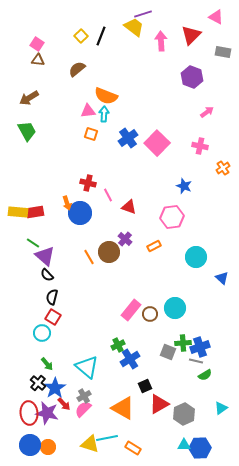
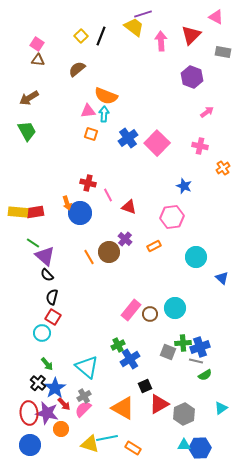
orange circle at (48, 447): moved 13 px right, 18 px up
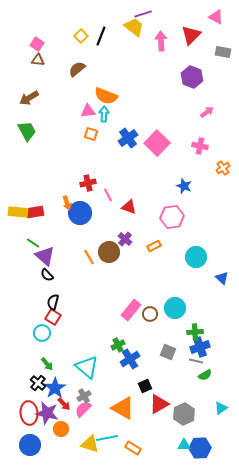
red cross at (88, 183): rotated 28 degrees counterclockwise
black semicircle at (52, 297): moved 1 px right, 5 px down
green cross at (183, 343): moved 12 px right, 11 px up
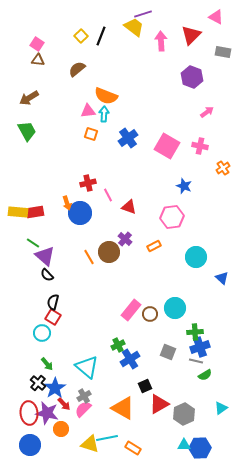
pink square at (157, 143): moved 10 px right, 3 px down; rotated 15 degrees counterclockwise
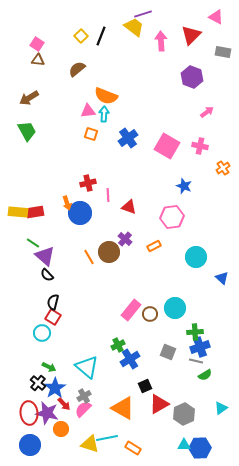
pink line at (108, 195): rotated 24 degrees clockwise
green arrow at (47, 364): moved 2 px right, 3 px down; rotated 24 degrees counterclockwise
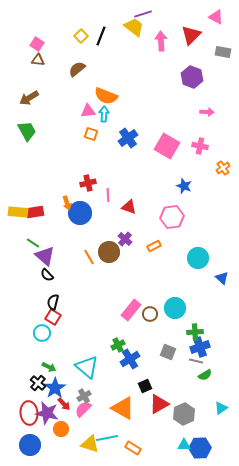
pink arrow at (207, 112): rotated 40 degrees clockwise
cyan circle at (196, 257): moved 2 px right, 1 px down
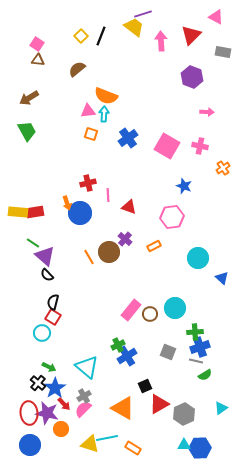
blue cross at (130, 359): moved 3 px left, 3 px up
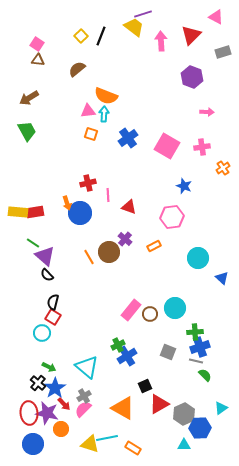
gray rectangle at (223, 52): rotated 28 degrees counterclockwise
pink cross at (200, 146): moved 2 px right, 1 px down; rotated 21 degrees counterclockwise
green semicircle at (205, 375): rotated 104 degrees counterclockwise
blue circle at (30, 445): moved 3 px right, 1 px up
blue hexagon at (200, 448): moved 20 px up
